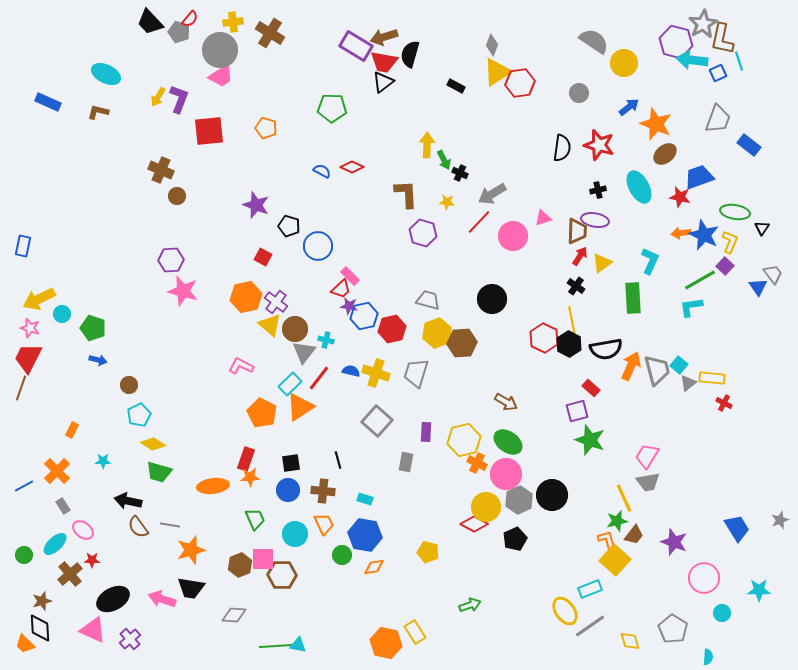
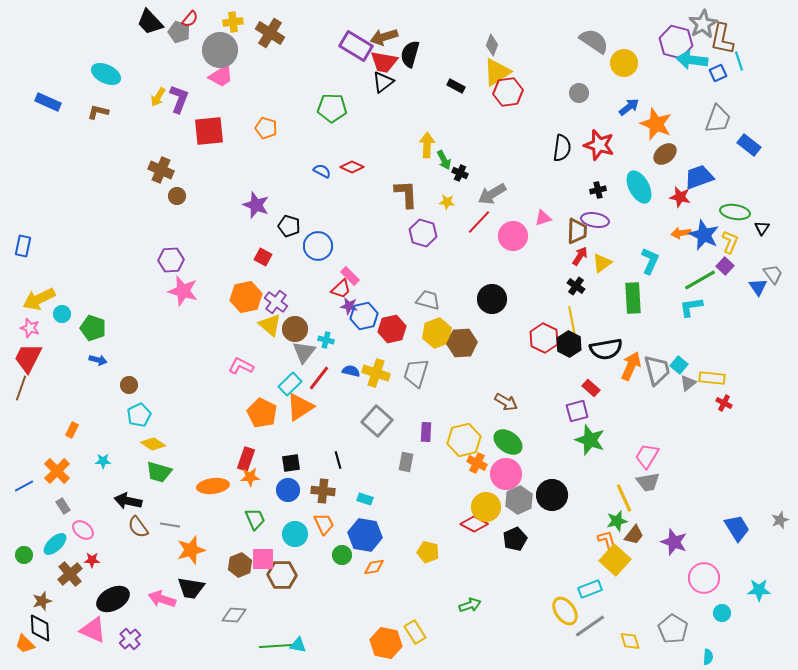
red hexagon at (520, 83): moved 12 px left, 9 px down
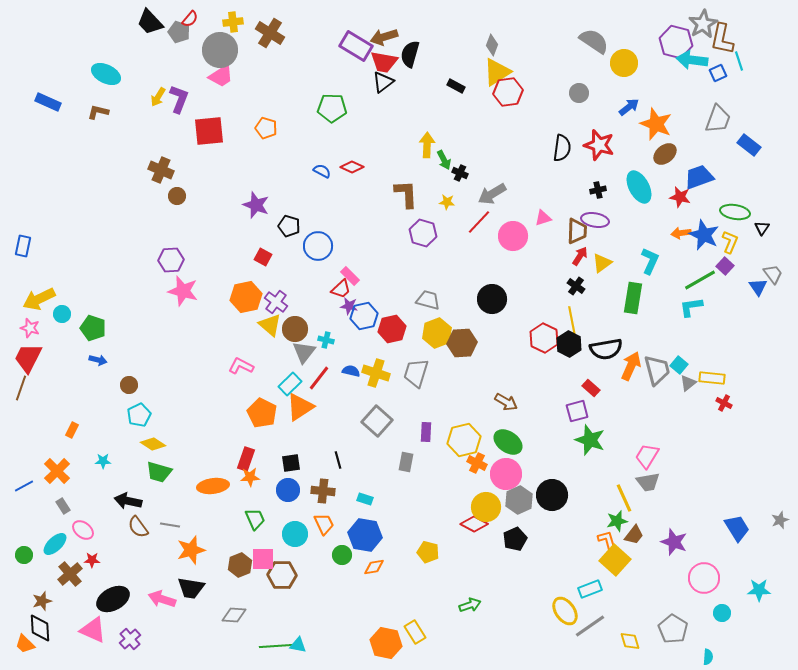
green rectangle at (633, 298): rotated 12 degrees clockwise
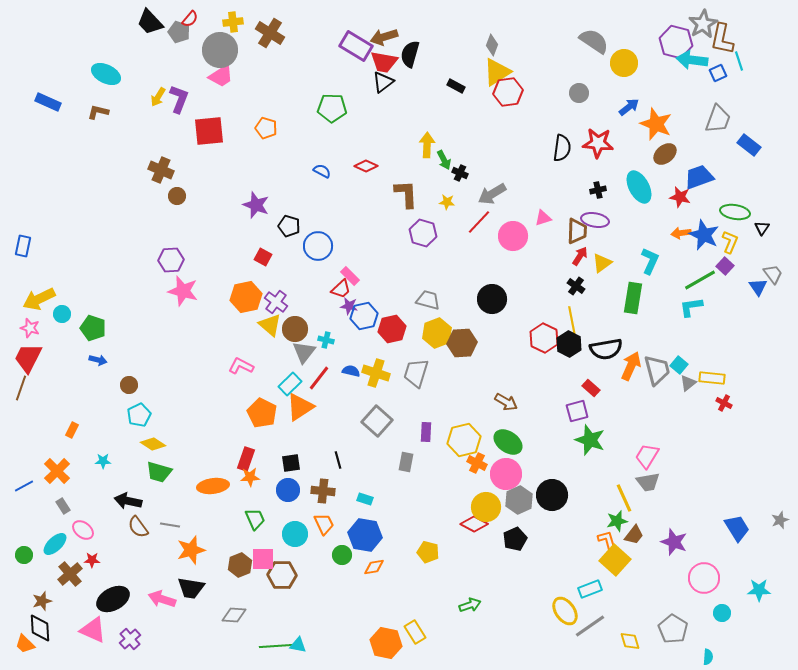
red star at (599, 145): moved 1 px left, 2 px up; rotated 12 degrees counterclockwise
red diamond at (352, 167): moved 14 px right, 1 px up
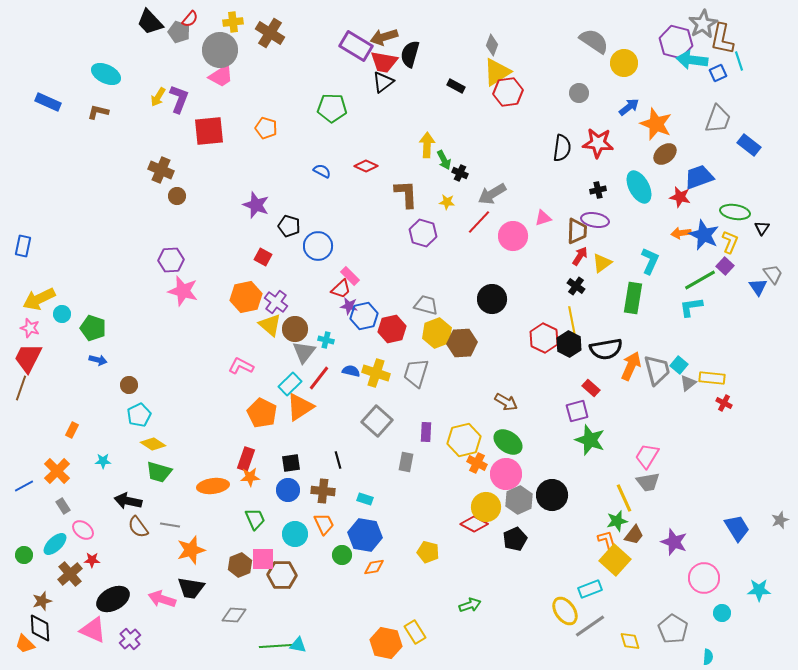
gray trapezoid at (428, 300): moved 2 px left, 5 px down
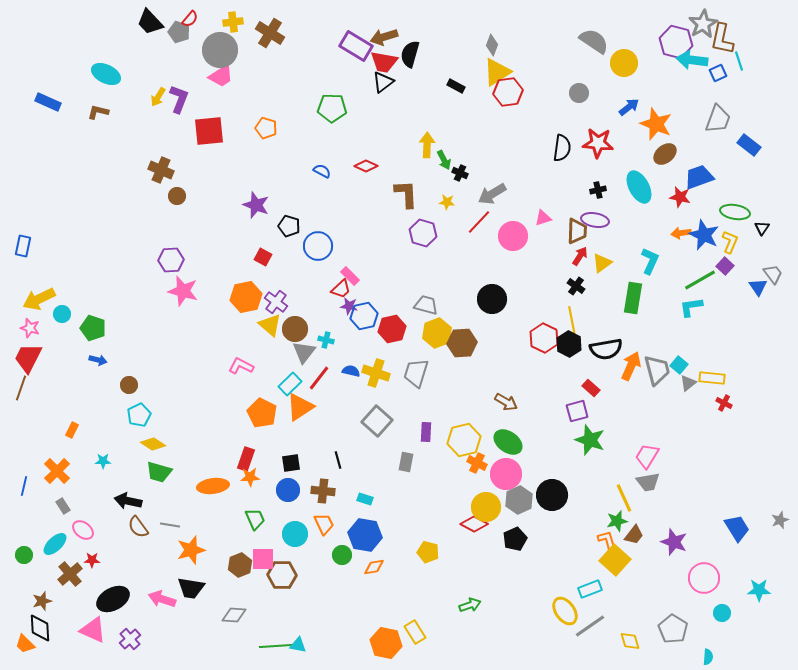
blue line at (24, 486): rotated 48 degrees counterclockwise
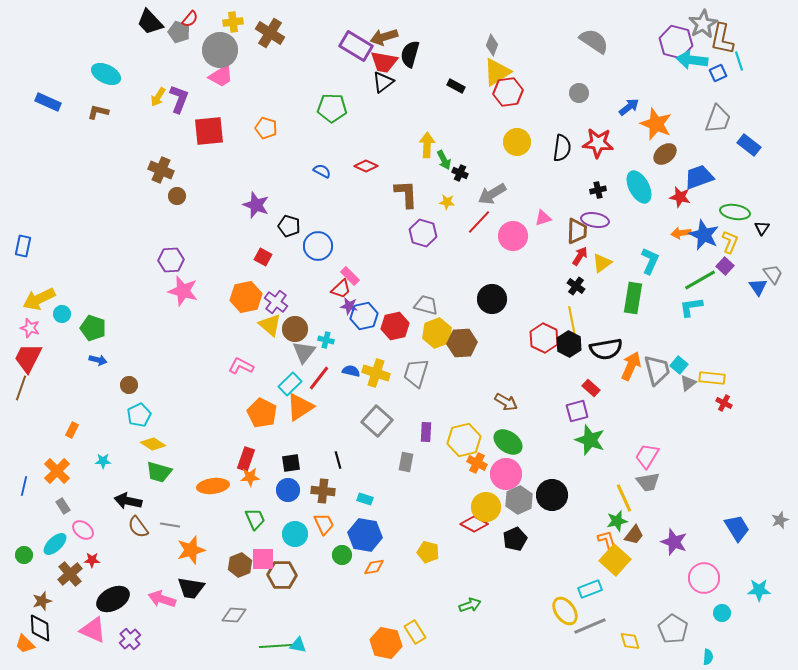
yellow circle at (624, 63): moved 107 px left, 79 px down
red hexagon at (392, 329): moved 3 px right, 3 px up
gray line at (590, 626): rotated 12 degrees clockwise
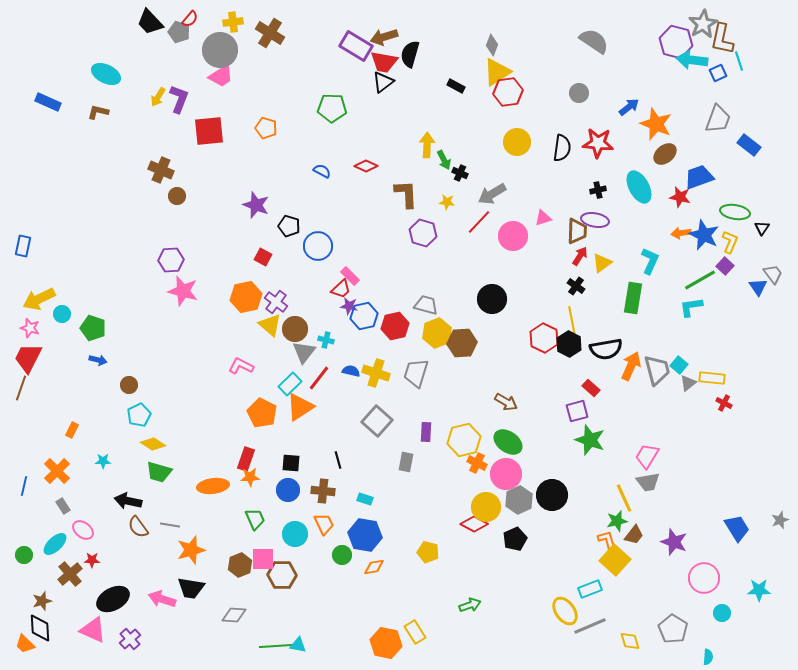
black square at (291, 463): rotated 12 degrees clockwise
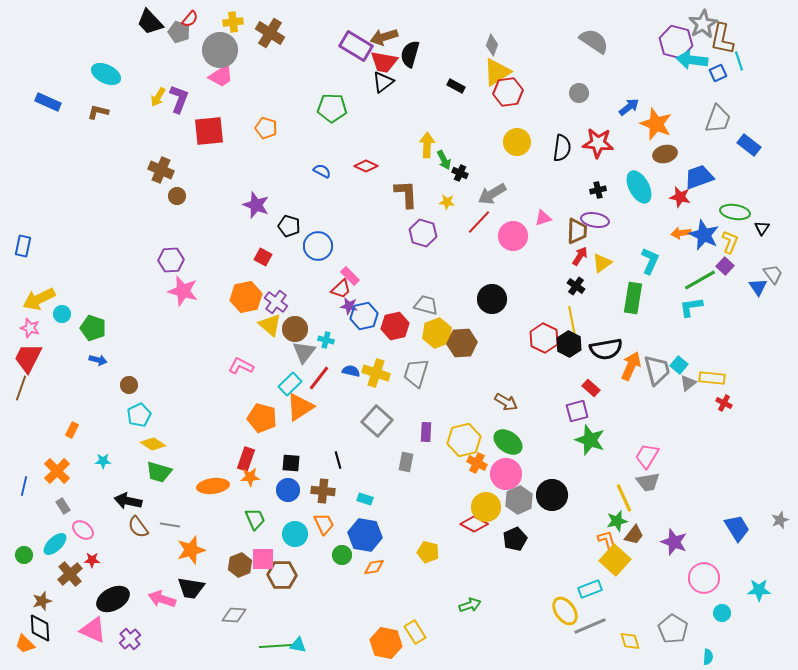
brown ellipse at (665, 154): rotated 25 degrees clockwise
orange pentagon at (262, 413): moved 5 px down; rotated 12 degrees counterclockwise
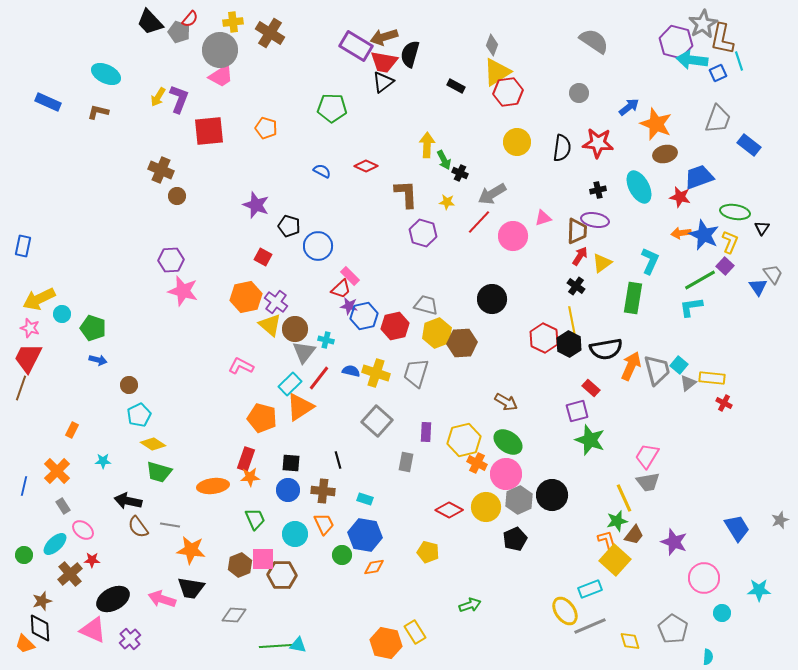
red diamond at (474, 524): moved 25 px left, 14 px up
orange star at (191, 550): rotated 24 degrees clockwise
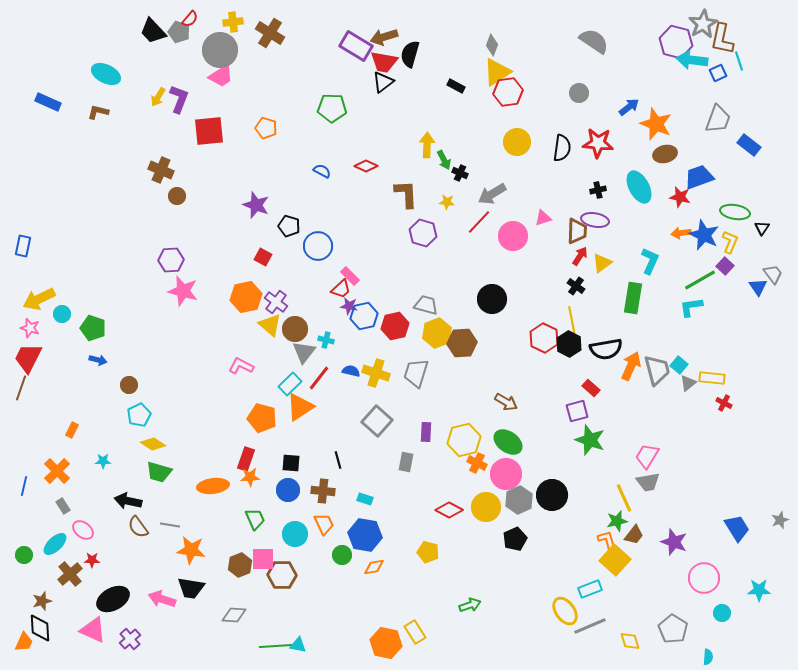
black trapezoid at (150, 22): moved 3 px right, 9 px down
orange trapezoid at (25, 644): moved 1 px left, 2 px up; rotated 110 degrees counterclockwise
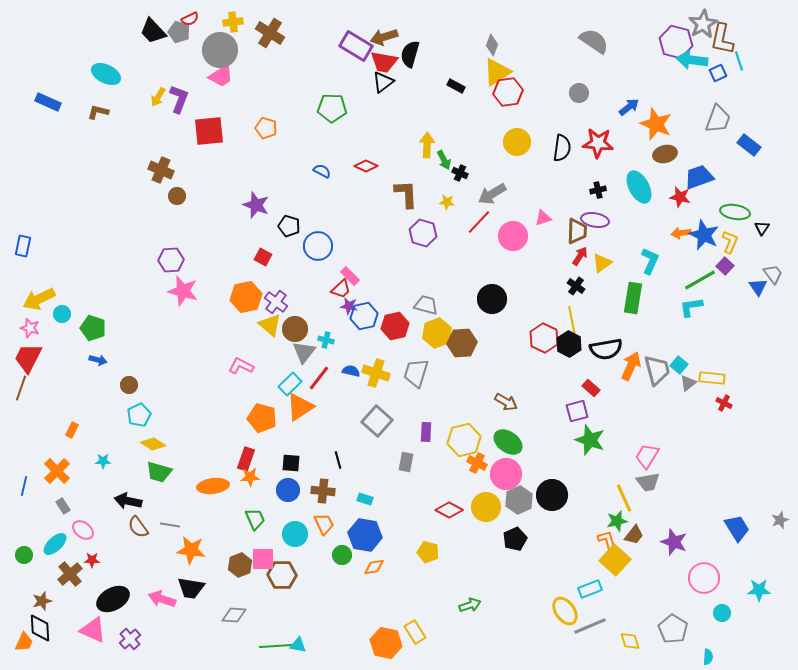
red semicircle at (190, 19): rotated 24 degrees clockwise
